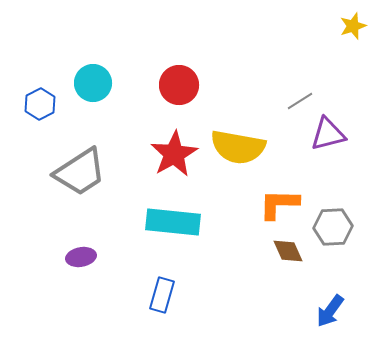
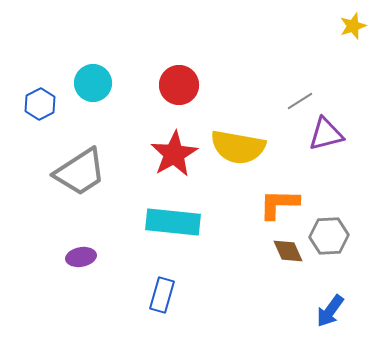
purple triangle: moved 2 px left
gray hexagon: moved 4 px left, 9 px down
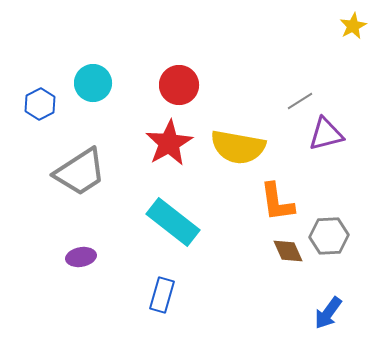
yellow star: rotated 8 degrees counterclockwise
red star: moved 5 px left, 11 px up
orange L-shape: moved 2 px left, 2 px up; rotated 99 degrees counterclockwise
cyan rectangle: rotated 32 degrees clockwise
blue arrow: moved 2 px left, 2 px down
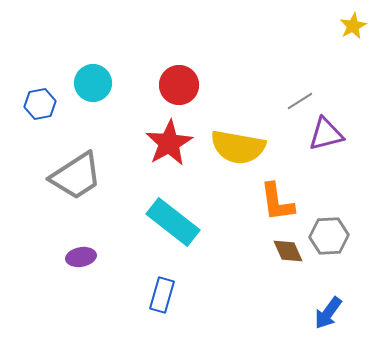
blue hexagon: rotated 16 degrees clockwise
gray trapezoid: moved 4 px left, 4 px down
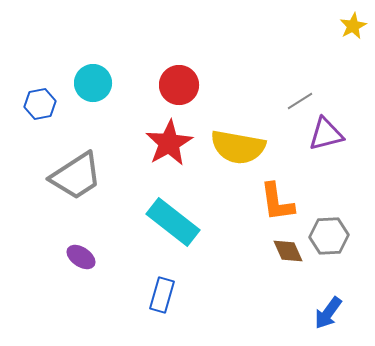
purple ellipse: rotated 44 degrees clockwise
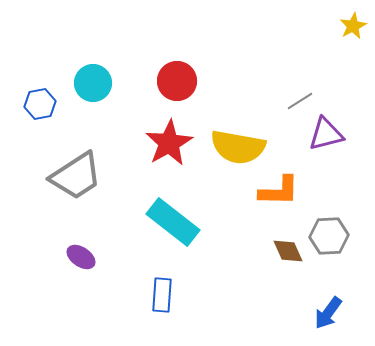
red circle: moved 2 px left, 4 px up
orange L-shape: moved 2 px right, 11 px up; rotated 81 degrees counterclockwise
blue rectangle: rotated 12 degrees counterclockwise
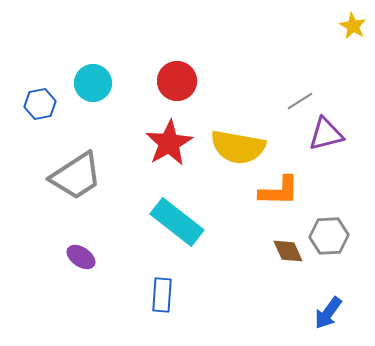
yellow star: rotated 16 degrees counterclockwise
cyan rectangle: moved 4 px right
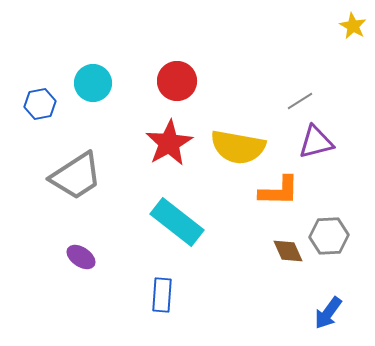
purple triangle: moved 10 px left, 8 px down
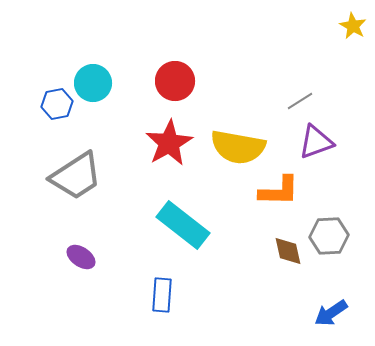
red circle: moved 2 px left
blue hexagon: moved 17 px right
purple triangle: rotated 6 degrees counterclockwise
cyan rectangle: moved 6 px right, 3 px down
brown diamond: rotated 12 degrees clockwise
blue arrow: moved 3 px right; rotated 20 degrees clockwise
